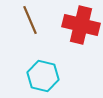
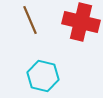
red cross: moved 3 px up
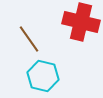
brown line: moved 1 px left, 19 px down; rotated 12 degrees counterclockwise
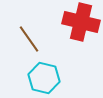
cyan hexagon: moved 1 px right, 2 px down
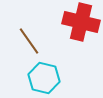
brown line: moved 2 px down
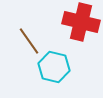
cyan hexagon: moved 10 px right, 11 px up
